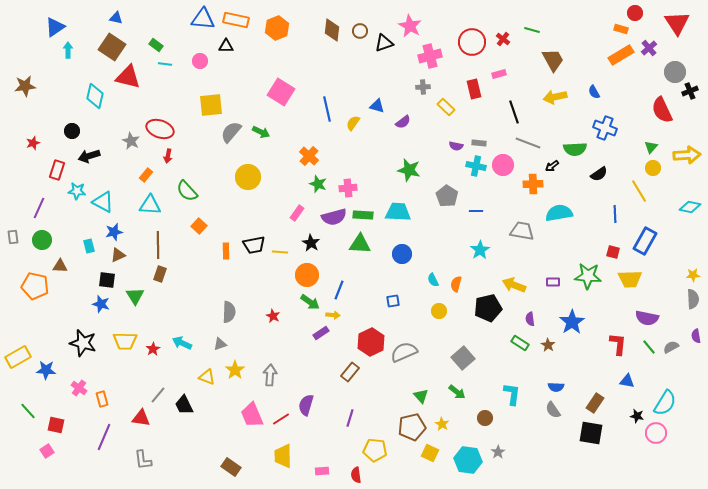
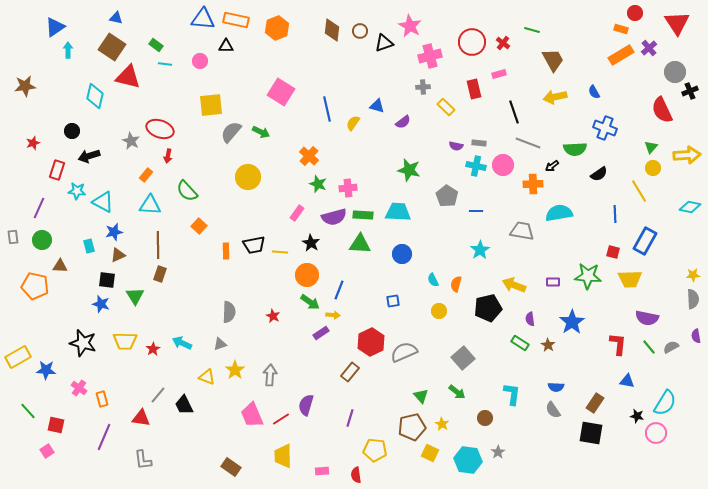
red cross at (503, 39): moved 4 px down
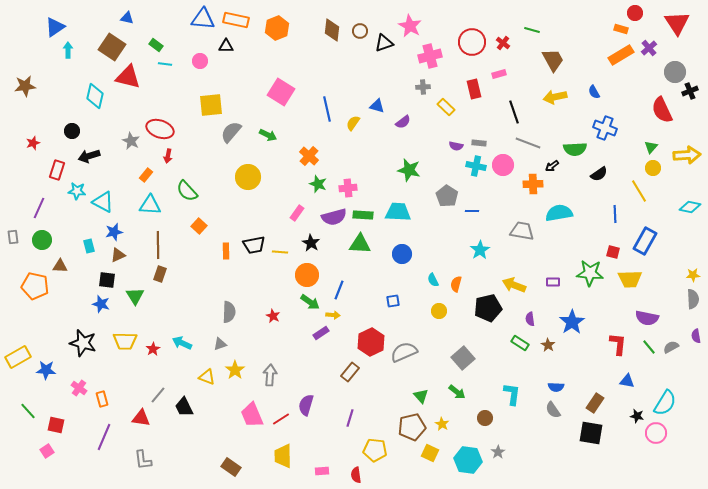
blue triangle at (116, 18): moved 11 px right
green arrow at (261, 132): moved 7 px right, 3 px down
blue line at (476, 211): moved 4 px left
green star at (588, 276): moved 2 px right, 3 px up
black trapezoid at (184, 405): moved 2 px down
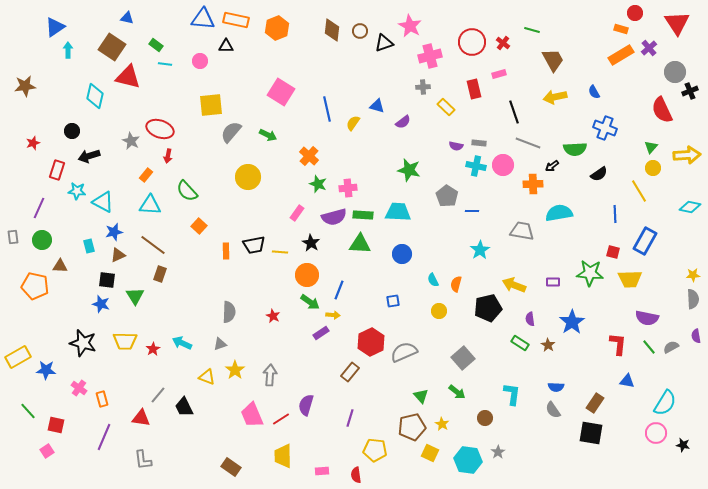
brown line at (158, 245): moved 5 px left; rotated 52 degrees counterclockwise
black star at (637, 416): moved 46 px right, 29 px down
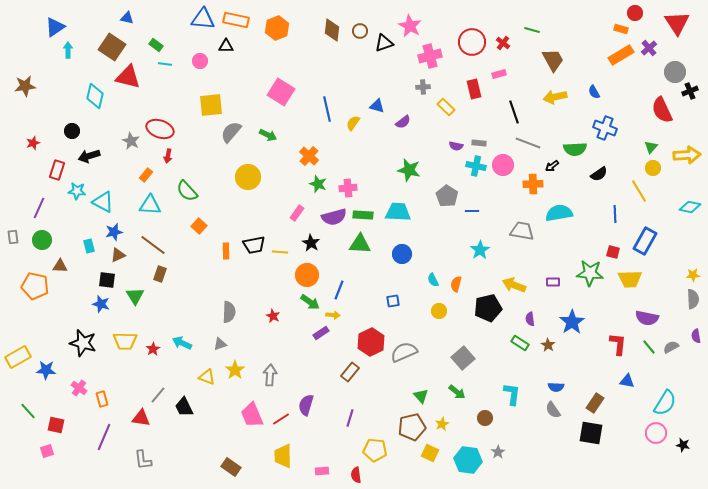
yellow star at (442, 424): rotated 16 degrees clockwise
pink square at (47, 451): rotated 16 degrees clockwise
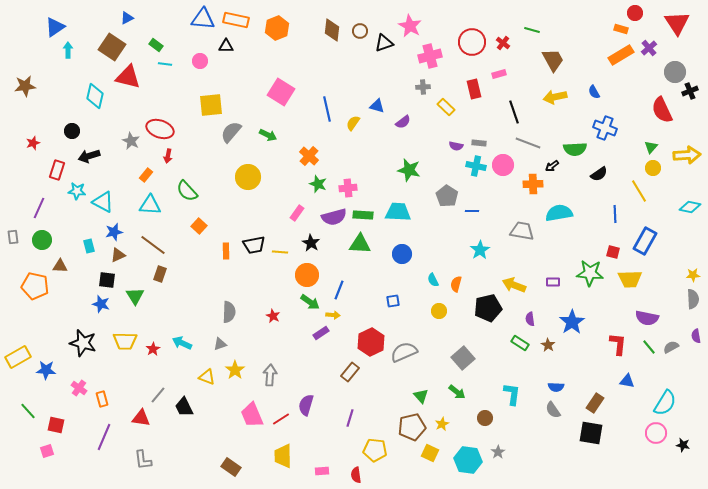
blue triangle at (127, 18): rotated 40 degrees counterclockwise
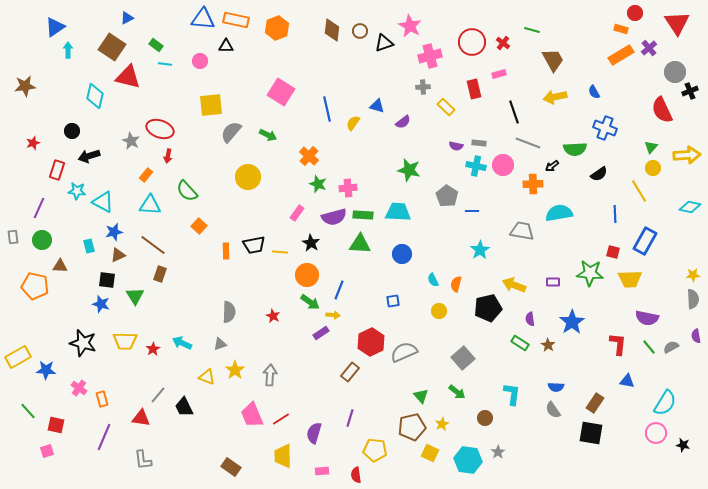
purple semicircle at (306, 405): moved 8 px right, 28 px down
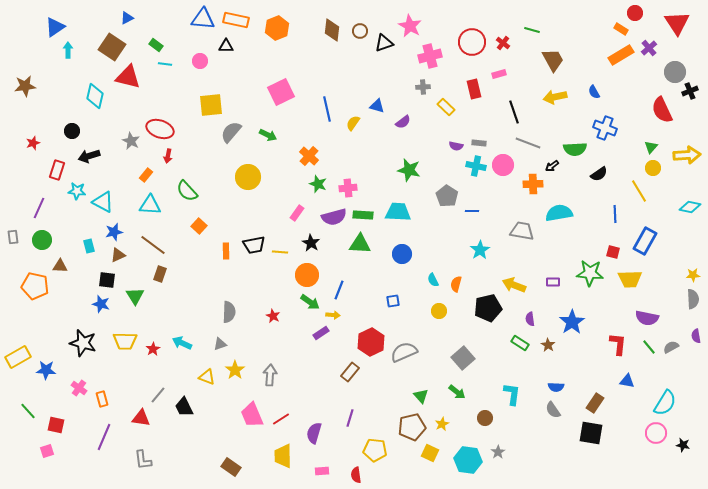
orange rectangle at (621, 29): rotated 16 degrees clockwise
pink square at (281, 92): rotated 32 degrees clockwise
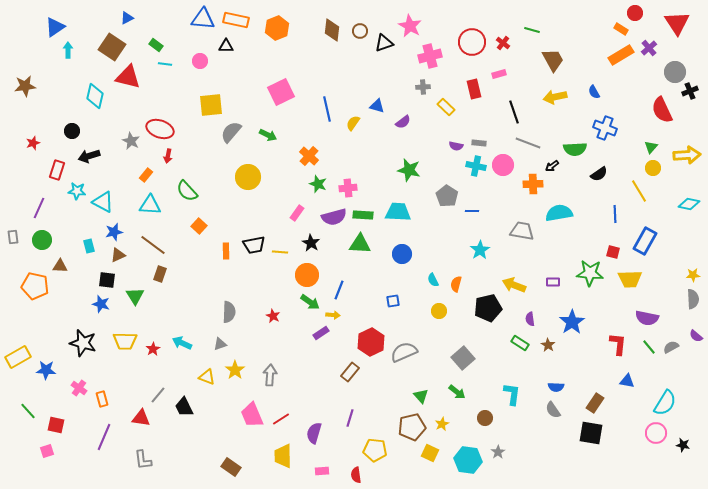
cyan diamond at (690, 207): moved 1 px left, 3 px up
purple semicircle at (696, 336): rotated 40 degrees counterclockwise
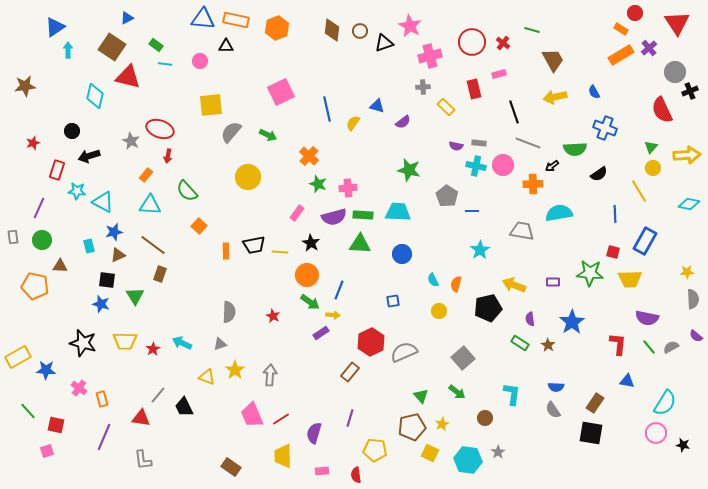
yellow star at (693, 275): moved 6 px left, 3 px up
